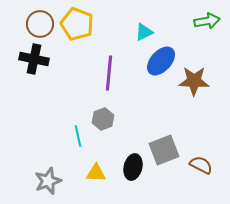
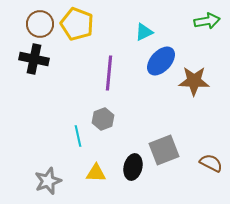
brown semicircle: moved 10 px right, 2 px up
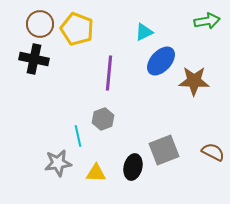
yellow pentagon: moved 5 px down
brown semicircle: moved 2 px right, 11 px up
gray star: moved 10 px right, 18 px up; rotated 12 degrees clockwise
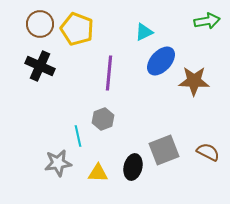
black cross: moved 6 px right, 7 px down; rotated 12 degrees clockwise
brown semicircle: moved 5 px left
yellow triangle: moved 2 px right
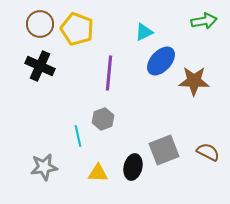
green arrow: moved 3 px left
gray star: moved 14 px left, 4 px down
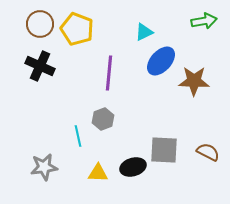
gray square: rotated 24 degrees clockwise
black ellipse: rotated 60 degrees clockwise
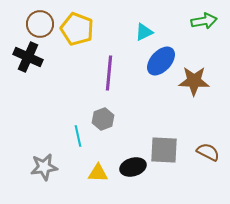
black cross: moved 12 px left, 9 px up
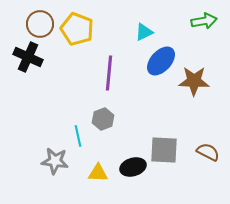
gray star: moved 11 px right, 6 px up; rotated 16 degrees clockwise
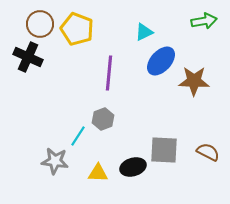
cyan line: rotated 45 degrees clockwise
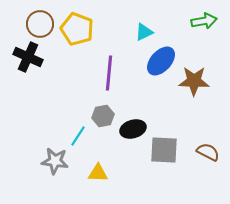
gray hexagon: moved 3 px up; rotated 10 degrees clockwise
black ellipse: moved 38 px up
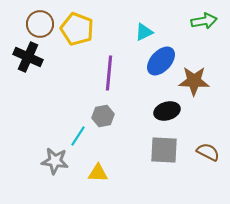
black ellipse: moved 34 px right, 18 px up
